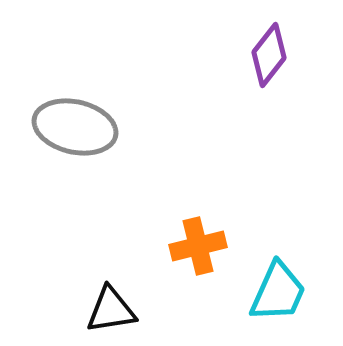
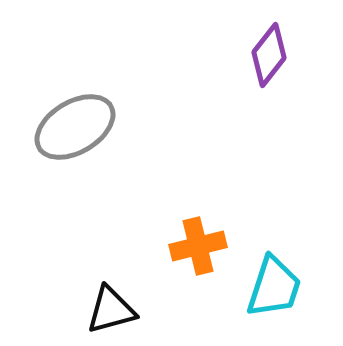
gray ellipse: rotated 44 degrees counterclockwise
cyan trapezoid: moved 4 px left, 5 px up; rotated 6 degrees counterclockwise
black triangle: rotated 6 degrees counterclockwise
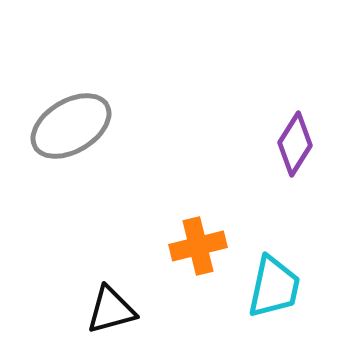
purple diamond: moved 26 px right, 89 px down; rotated 6 degrees counterclockwise
gray ellipse: moved 4 px left, 1 px up
cyan trapezoid: rotated 6 degrees counterclockwise
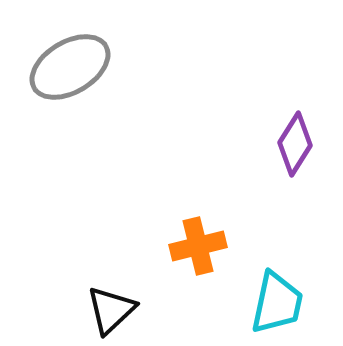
gray ellipse: moved 1 px left, 59 px up
cyan trapezoid: moved 3 px right, 16 px down
black triangle: rotated 28 degrees counterclockwise
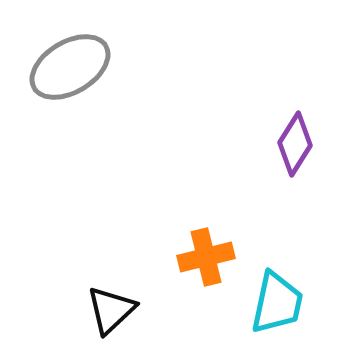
orange cross: moved 8 px right, 11 px down
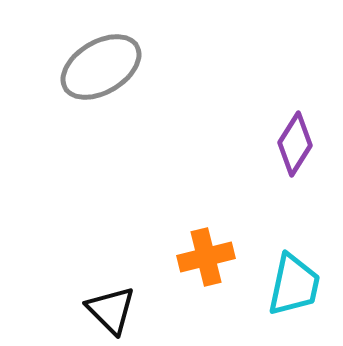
gray ellipse: moved 31 px right
cyan trapezoid: moved 17 px right, 18 px up
black triangle: rotated 32 degrees counterclockwise
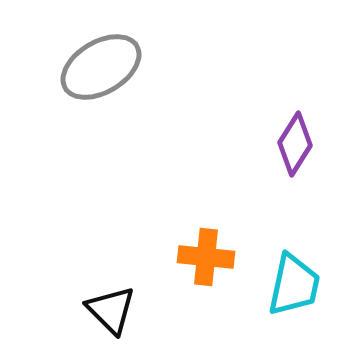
orange cross: rotated 20 degrees clockwise
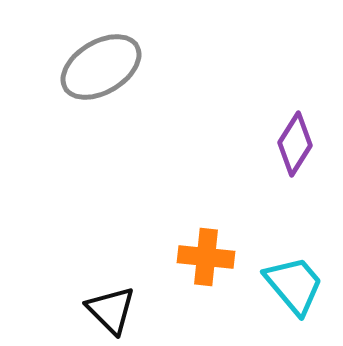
cyan trapezoid: rotated 52 degrees counterclockwise
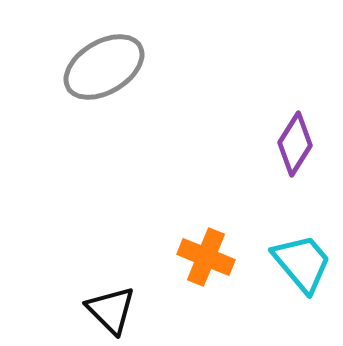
gray ellipse: moved 3 px right
orange cross: rotated 16 degrees clockwise
cyan trapezoid: moved 8 px right, 22 px up
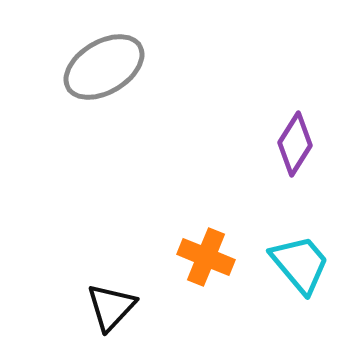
cyan trapezoid: moved 2 px left, 1 px down
black triangle: moved 3 px up; rotated 28 degrees clockwise
